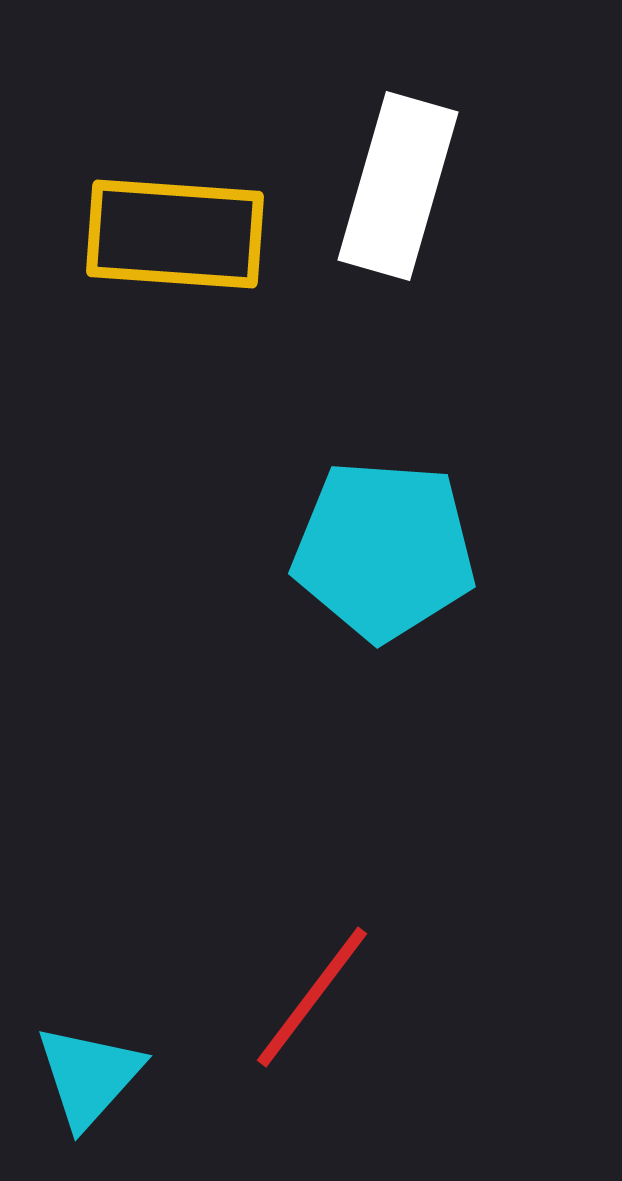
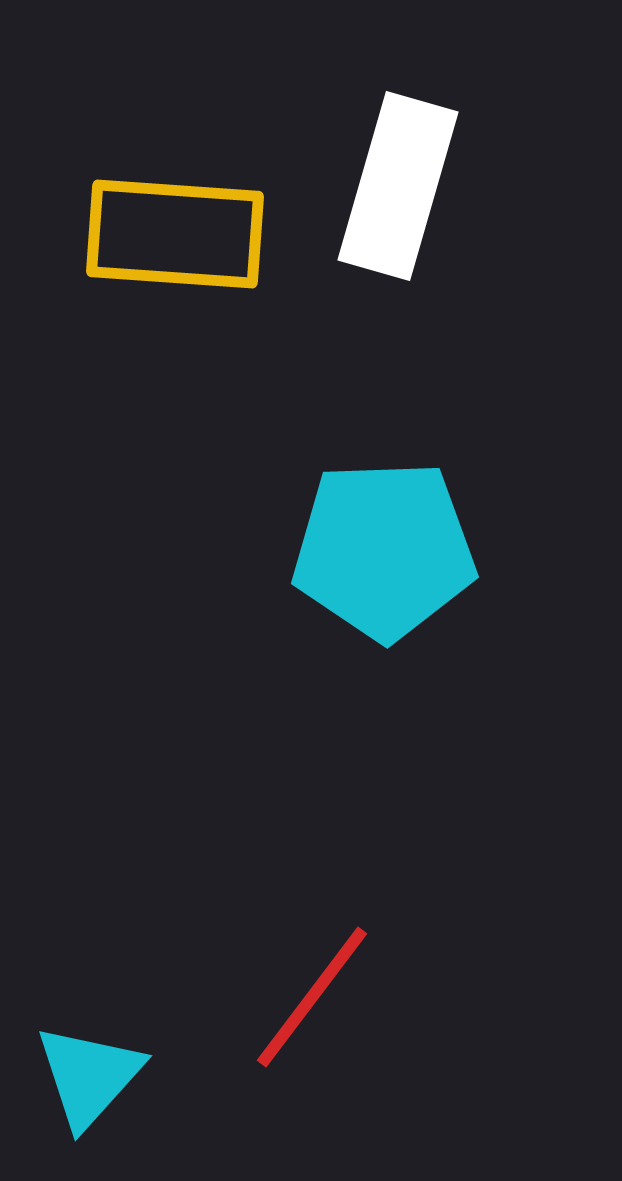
cyan pentagon: rotated 6 degrees counterclockwise
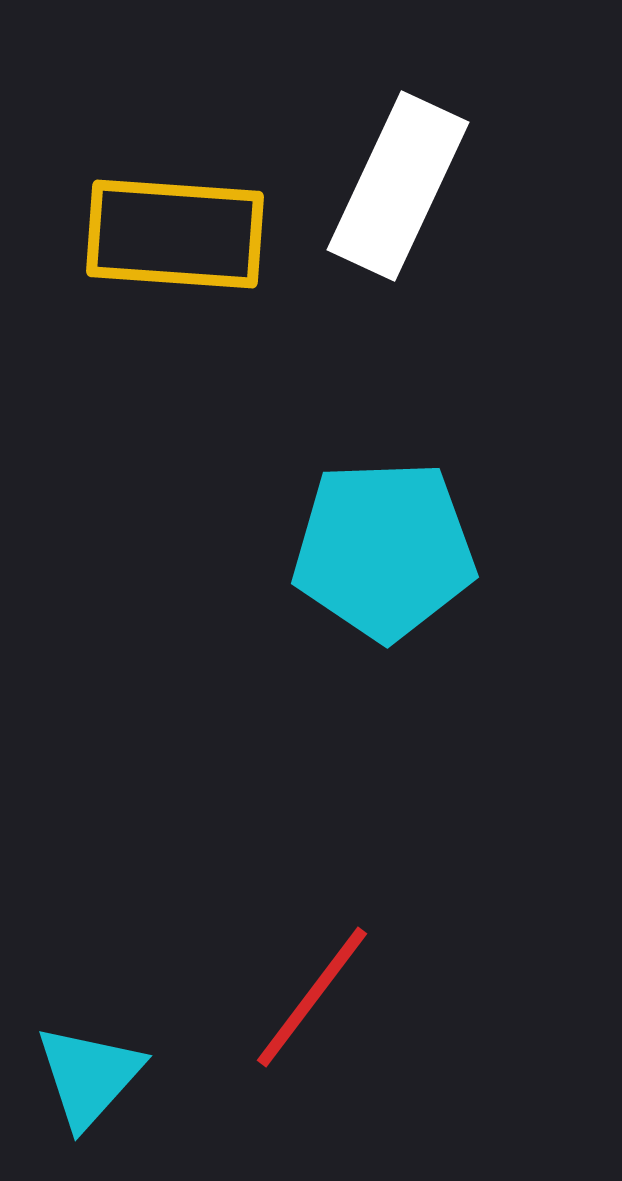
white rectangle: rotated 9 degrees clockwise
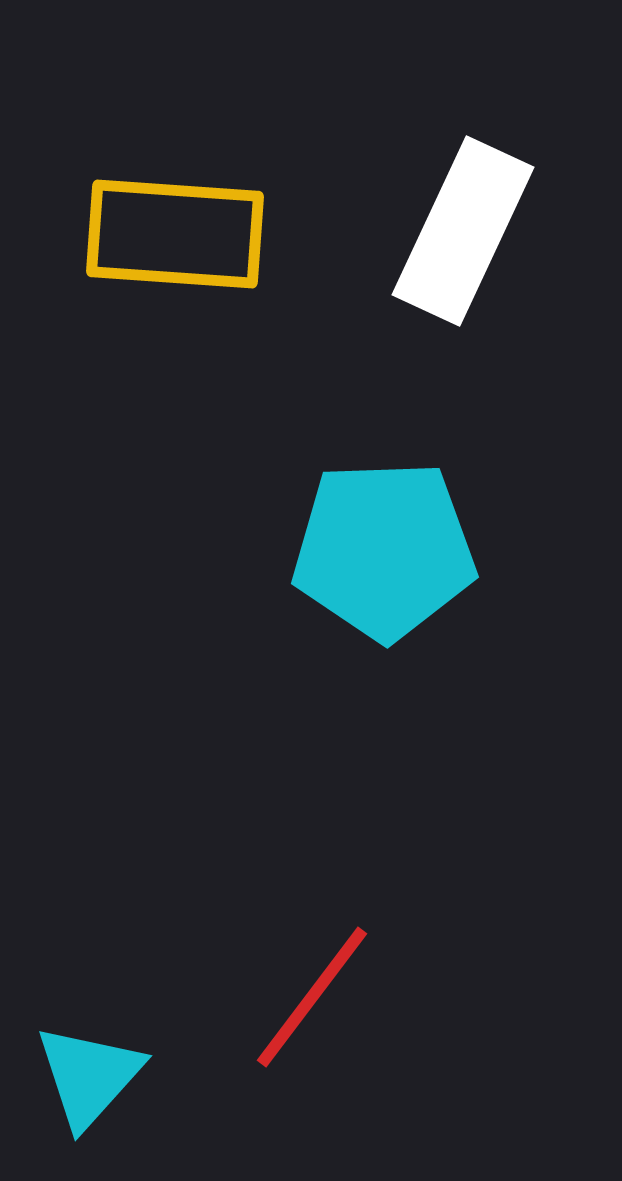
white rectangle: moved 65 px right, 45 px down
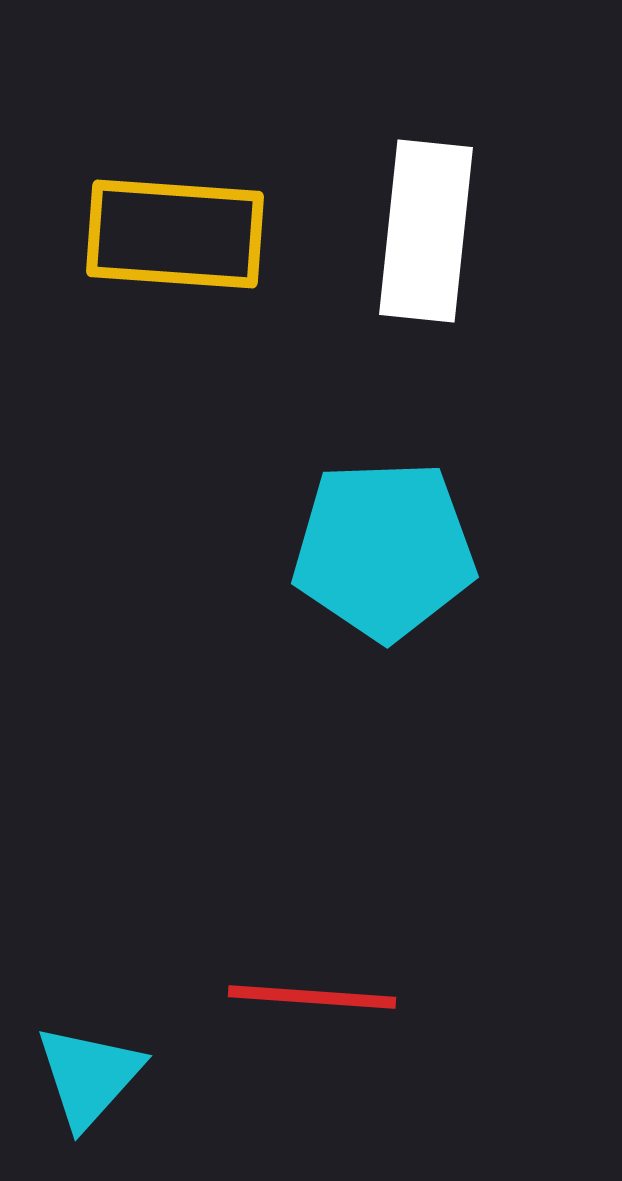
white rectangle: moved 37 px left; rotated 19 degrees counterclockwise
red line: rotated 57 degrees clockwise
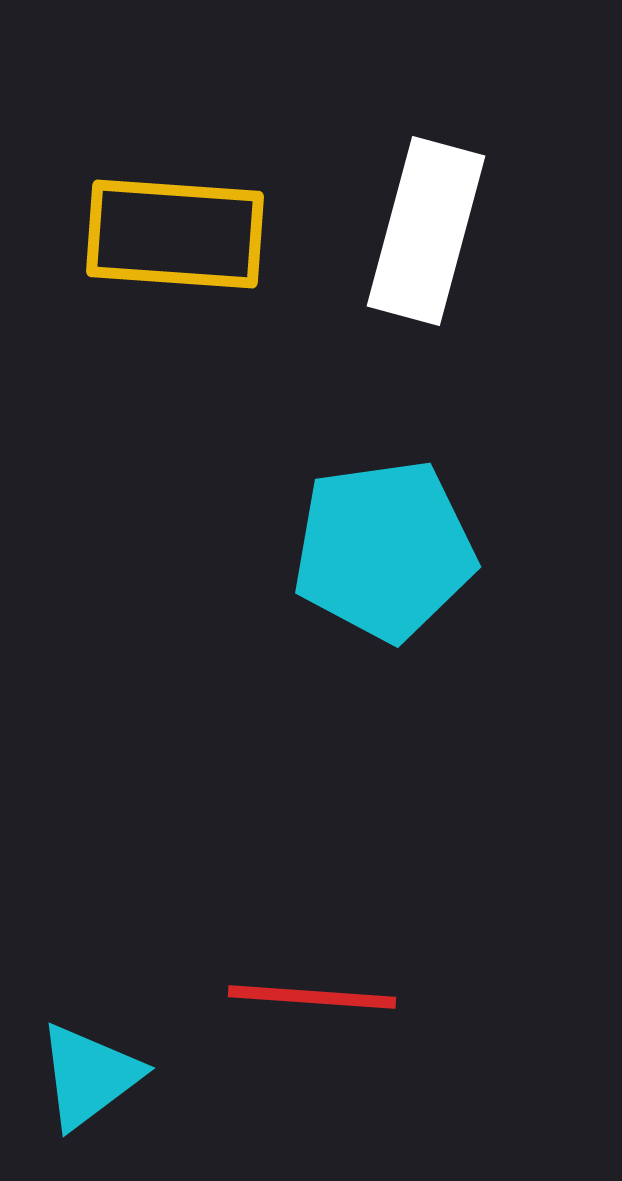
white rectangle: rotated 9 degrees clockwise
cyan pentagon: rotated 6 degrees counterclockwise
cyan triangle: rotated 11 degrees clockwise
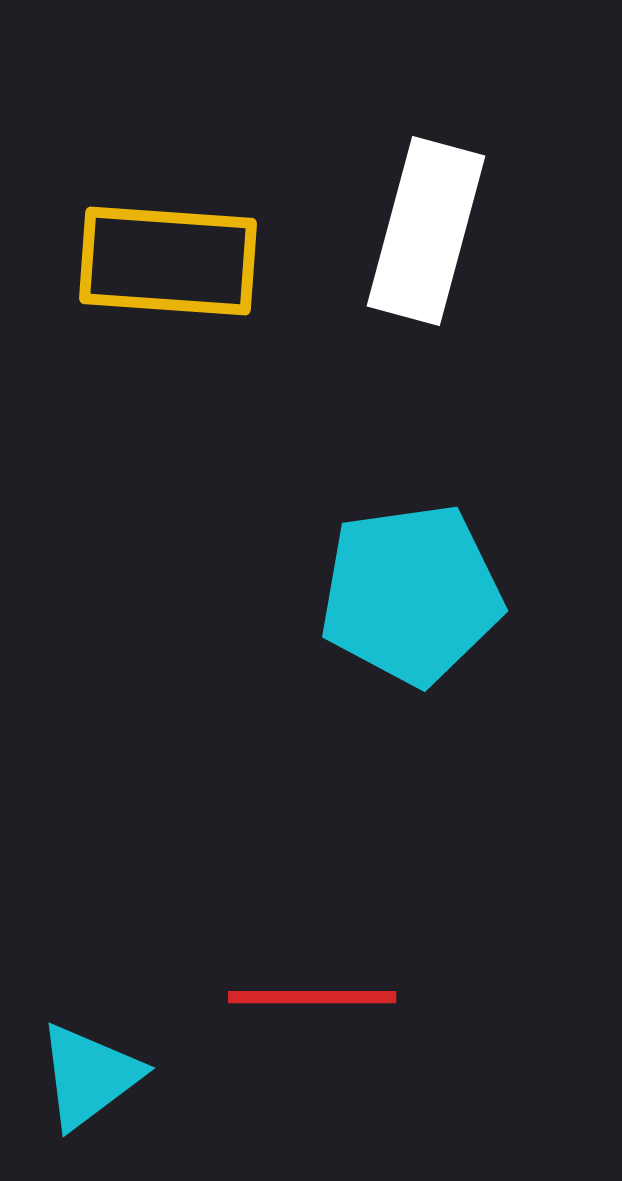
yellow rectangle: moved 7 px left, 27 px down
cyan pentagon: moved 27 px right, 44 px down
red line: rotated 4 degrees counterclockwise
